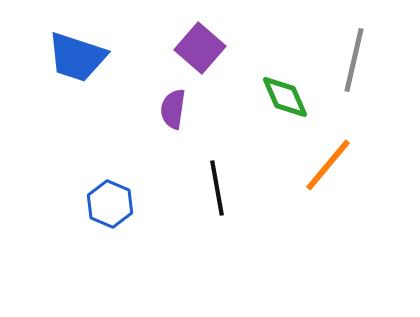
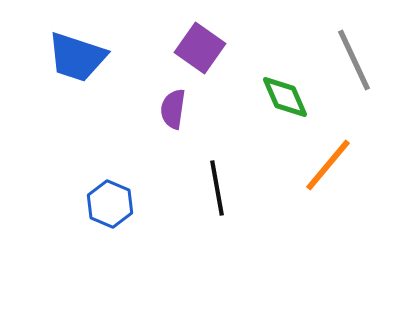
purple square: rotated 6 degrees counterclockwise
gray line: rotated 38 degrees counterclockwise
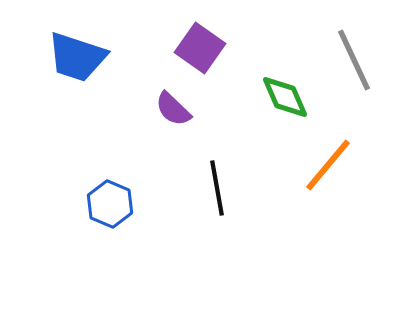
purple semicircle: rotated 54 degrees counterclockwise
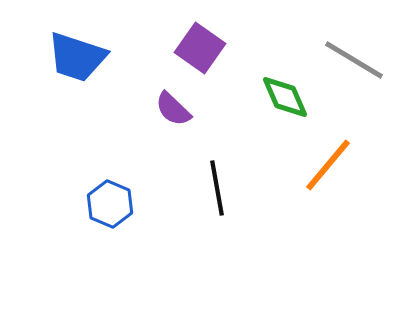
gray line: rotated 34 degrees counterclockwise
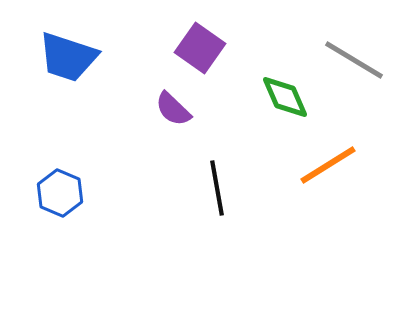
blue trapezoid: moved 9 px left
orange line: rotated 18 degrees clockwise
blue hexagon: moved 50 px left, 11 px up
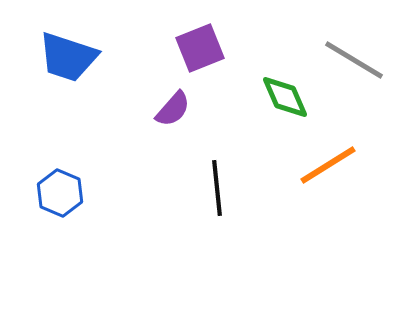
purple square: rotated 33 degrees clockwise
purple semicircle: rotated 93 degrees counterclockwise
black line: rotated 4 degrees clockwise
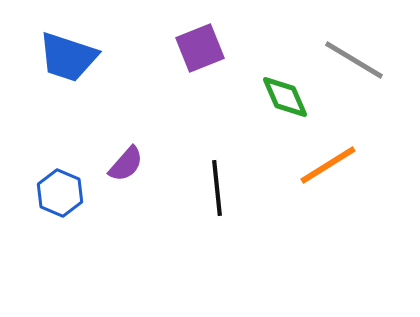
purple semicircle: moved 47 px left, 55 px down
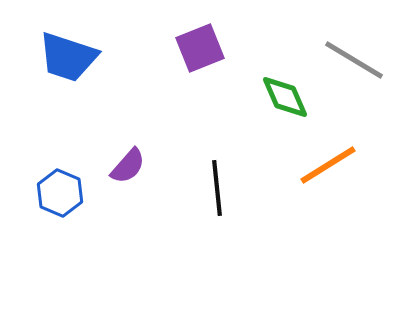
purple semicircle: moved 2 px right, 2 px down
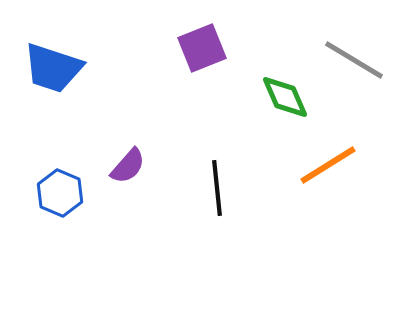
purple square: moved 2 px right
blue trapezoid: moved 15 px left, 11 px down
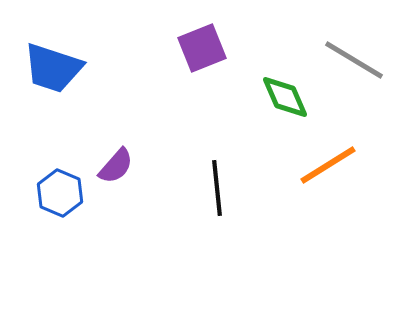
purple semicircle: moved 12 px left
